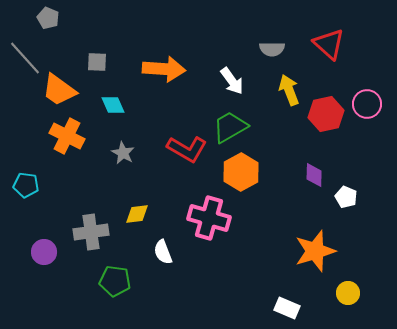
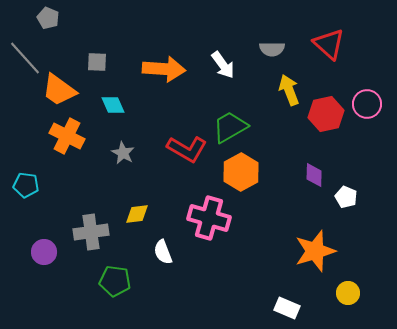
white arrow: moved 9 px left, 16 px up
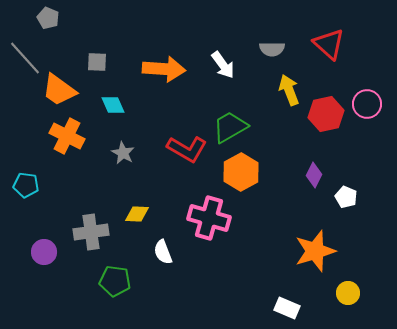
purple diamond: rotated 25 degrees clockwise
yellow diamond: rotated 10 degrees clockwise
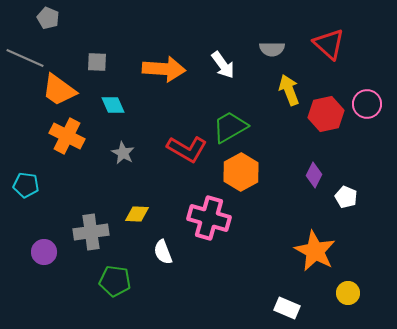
gray line: rotated 24 degrees counterclockwise
orange star: rotated 27 degrees counterclockwise
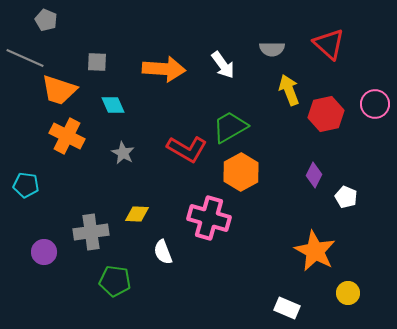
gray pentagon: moved 2 px left, 2 px down
orange trapezoid: rotated 18 degrees counterclockwise
pink circle: moved 8 px right
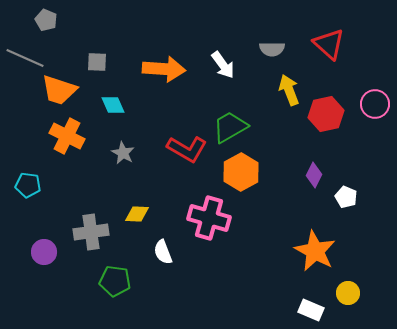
cyan pentagon: moved 2 px right
white rectangle: moved 24 px right, 2 px down
